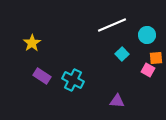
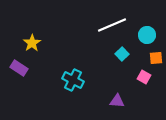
pink square: moved 4 px left, 7 px down
purple rectangle: moved 23 px left, 8 px up
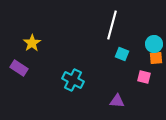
white line: rotated 52 degrees counterclockwise
cyan circle: moved 7 px right, 9 px down
cyan square: rotated 24 degrees counterclockwise
pink square: rotated 16 degrees counterclockwise
